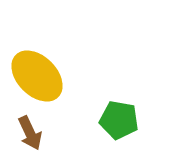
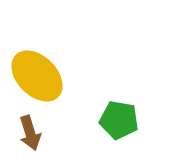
brown arrow: rotated 8 degrees clockwise
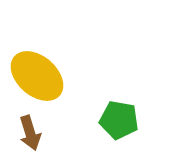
yellow ellipse: rotated 4 degrees counterclockwise
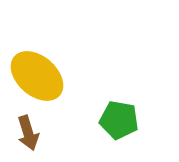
brown arrow: moved 2 px left
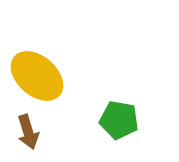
brown arrow: moved 1 px up
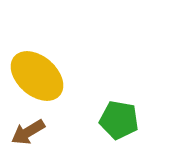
brown arrow: rotated 76 degrees clockwise
